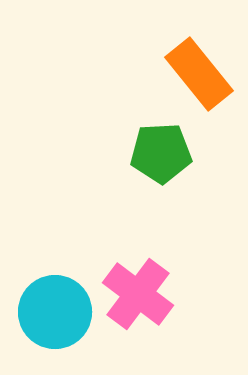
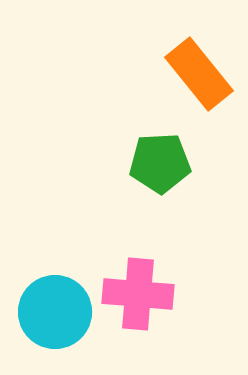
green pentagon: moved 1 px left, 10 px down
pink cross: rotated 32 degrees counterclockwise
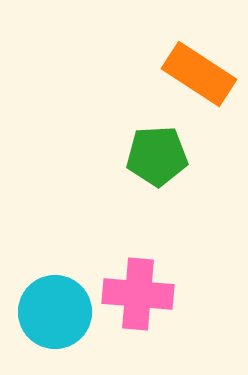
orange rectangle: rotated 18 degrees counterclockwise
green pentagon: moved 3 px left, 7 px up
